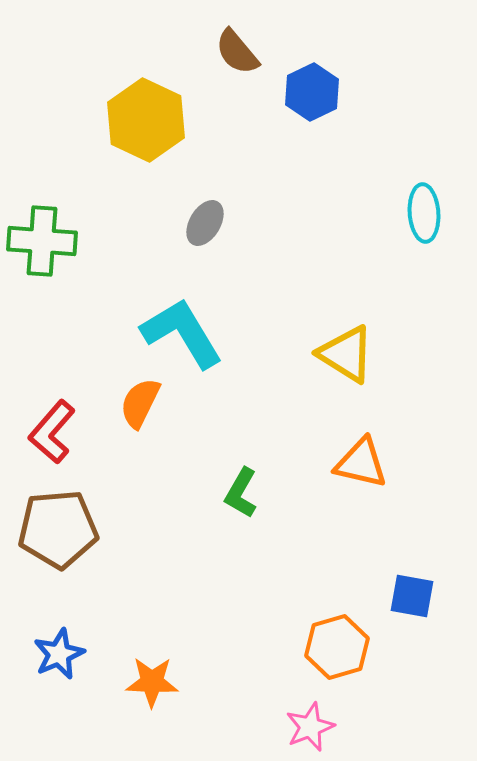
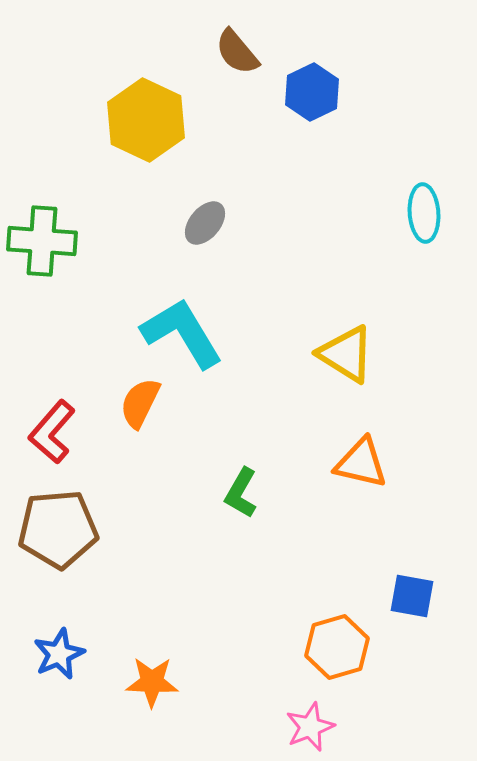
gray ellipse: rotated 9 degrees clockwise
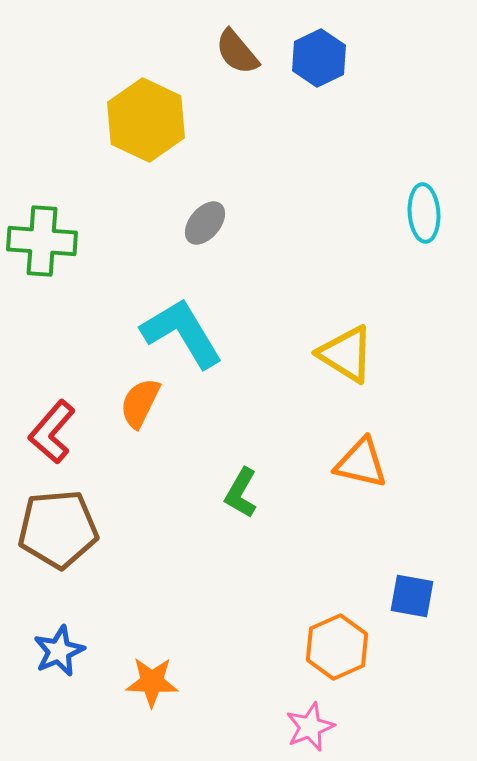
blue hexagon: moved 7 px right, 34 px up
orange hexagon: rotated 8 degrees counterclockwise
blue star: moved 3 px up
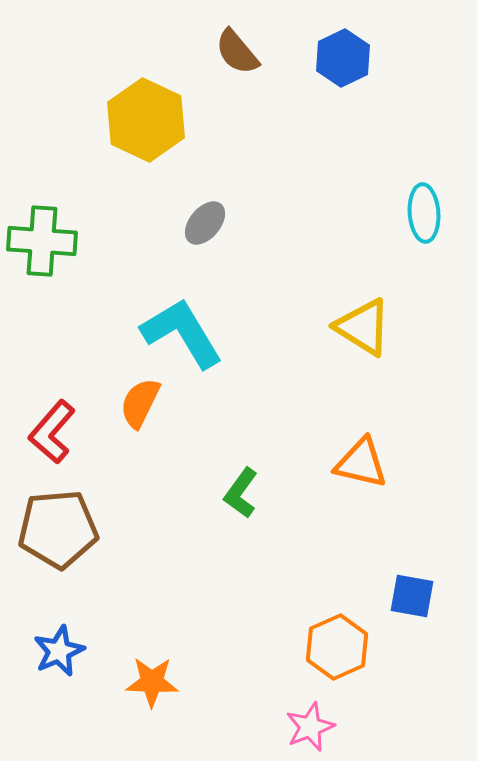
blue hexagon: moved 24 px right
yellow triangle: moved 17 px right, 27 px up
green L-shape: rotated 6 degrees clockwise
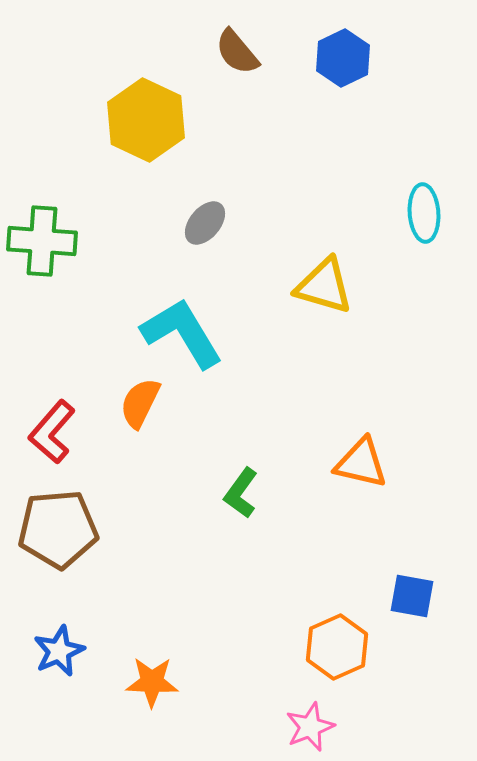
yellow triangle: moved 39 px left, 41 px up; rotated 16 degrees counterclockwise
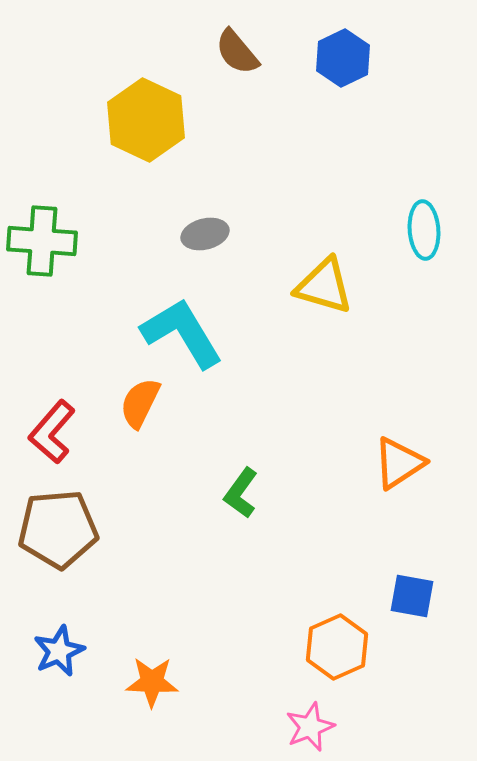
cyan ellipse: moved 17 px down
gray ellipse: moved 11 px down; rotated 36 degrees clockwise
orange triangle: moved 38 px right; rotated 46 degrees counterclockwise
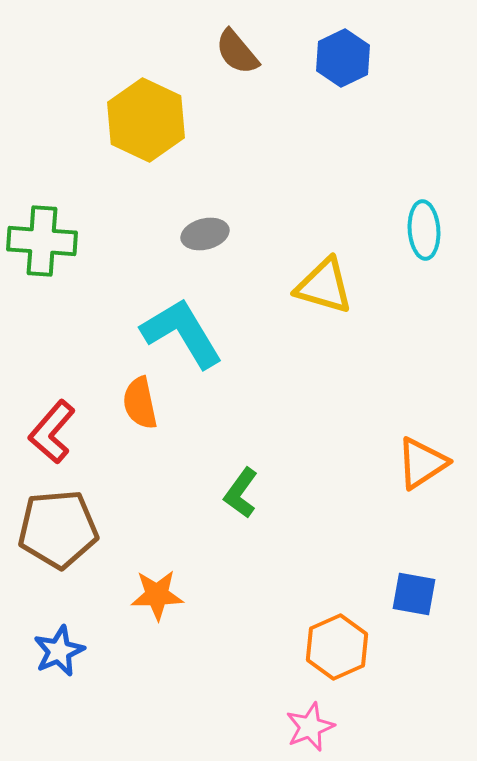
orange semicircle: rotated 38 degrees counterclockwise
orange triangle: moved 23 px right
blue square: moved 2 px right, 2 px up
orange star: moved 5 px right, 87 px up; rotated 4 degrees counterclockwise
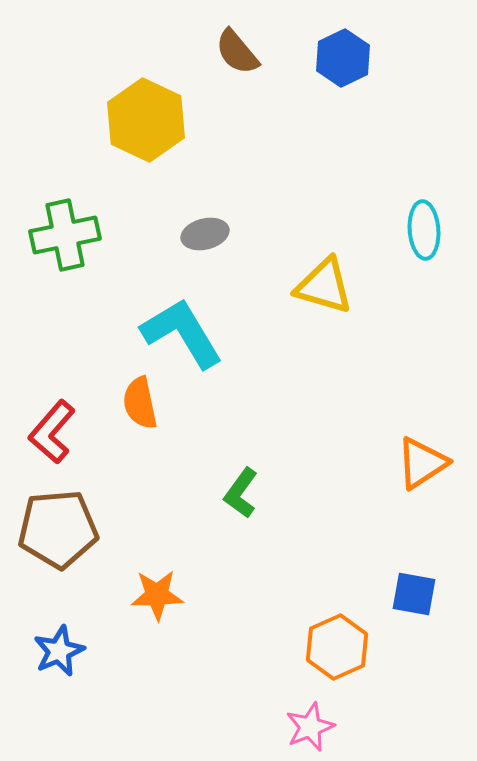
green cross: moved 23 px right, 6 px up; rotated 16 degrees counterclockwise
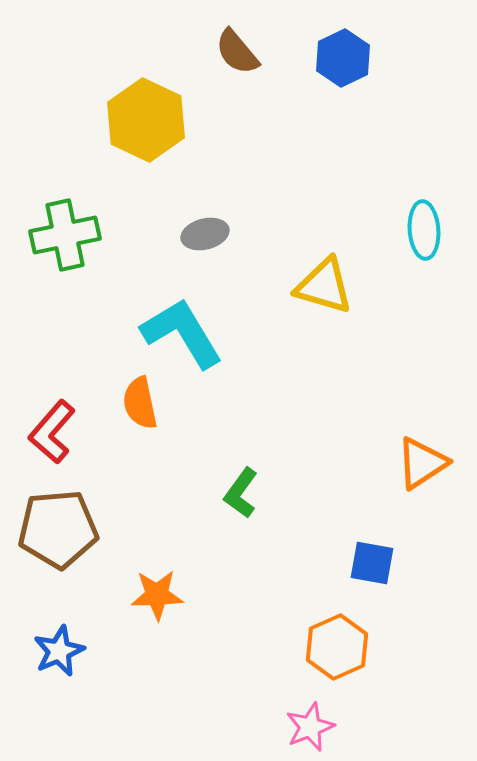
blue square: moved 42 px left, 31 px up
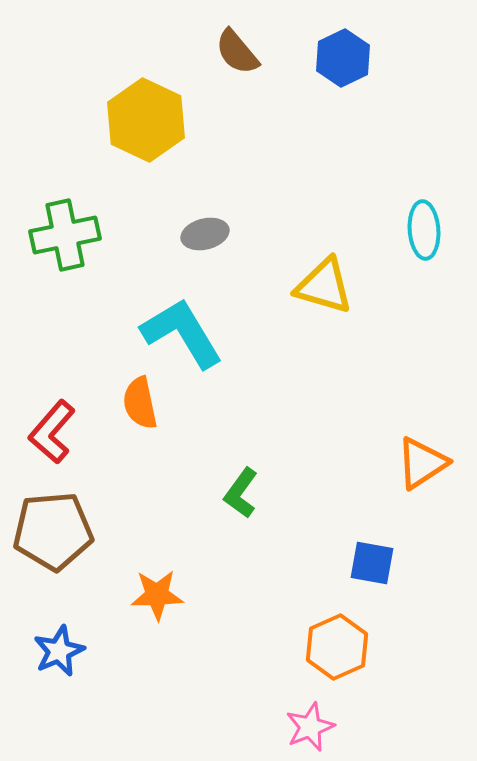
brown pentagon: moved 5 px left, 2 px down
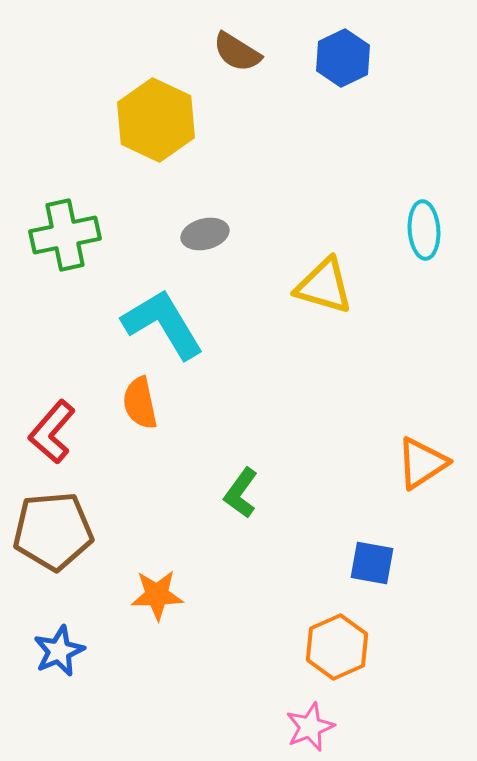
brown semicircle: rotated 18 degrees counterclockwise
yellow hexagon: moved 10 px right
cyan L-shape: moved 19 px left, 9 px up
